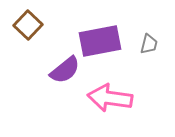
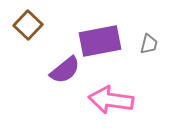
pink arrow: moved 1 px right, 2 px down
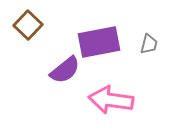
purple rectangle: moved 1 px left, 1 px down
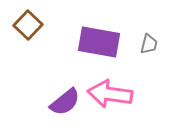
purple rectangle: rotated 21 degrees clockwise
purple semicircle: moved 32 px down
pink arrow: moved 1 px left, 6 px up
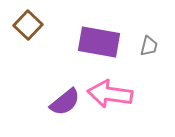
gray trapezoid: moved 2 px down
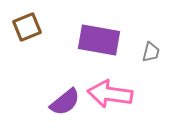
brown square: moved 1 px left, 2 px down; rotated 24 degrees clockwise
purple rectangle: moved 2 px up
gray trapezoid: moved 2 px right, 6 px down
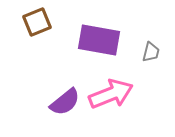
brown square: moved 10 px right, 5 px up
pink arrow: moved 1 px right; rotated 150 degrees clockwise
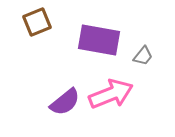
gray trapezoid: moved 8 px left, 4 px down; rotated 25 degrees clockwise
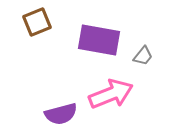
purple semicircle: moved 4 px left, 12 px down; rotated 24 degrees clockwise
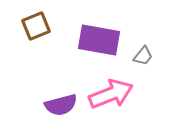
brown square: moved 1 px left, 4 px down
purple semicircle: moved 9 px up
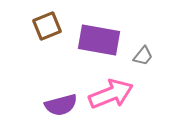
brown square: moved 11 px right
